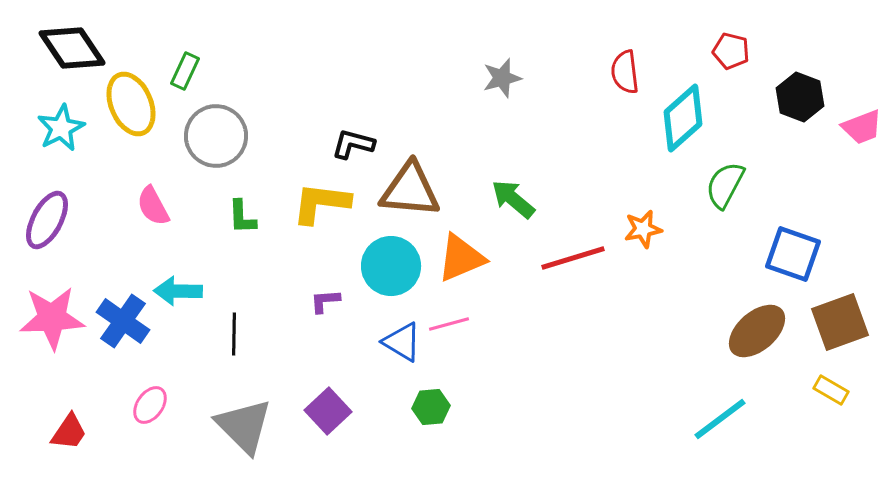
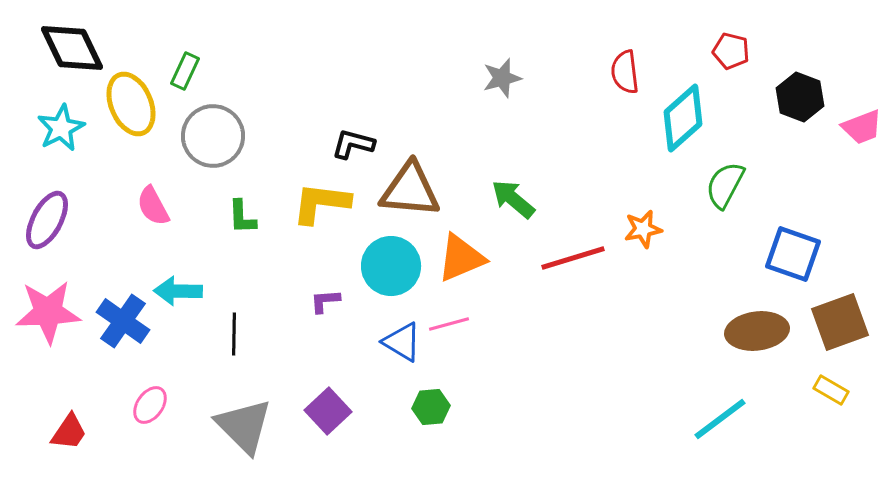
black diamond: rotated 8 degrees clockwise
gray circle: moved 3 px left
pink star: moved 4 px left, 6 px up
brown ellipse: rotated 34 degrees clockwise
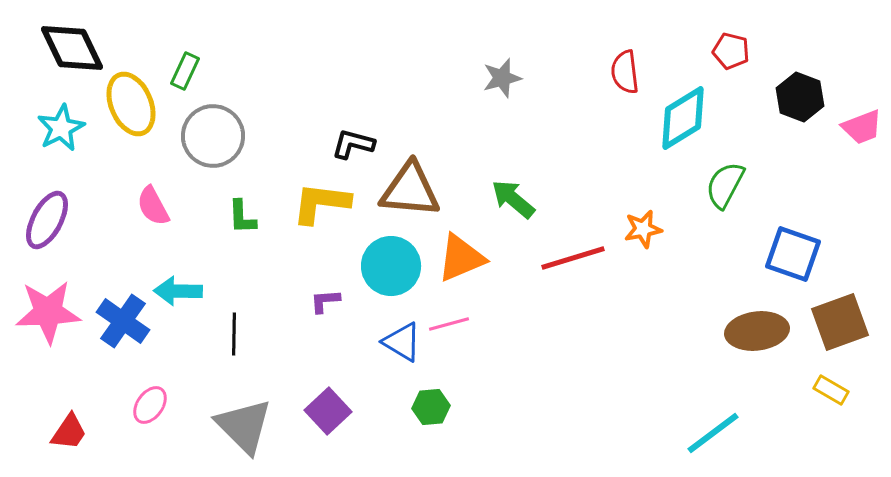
cyan diamond: rotated 10 degrees clockwise
cyan line: moved 7 px left, 14 px down
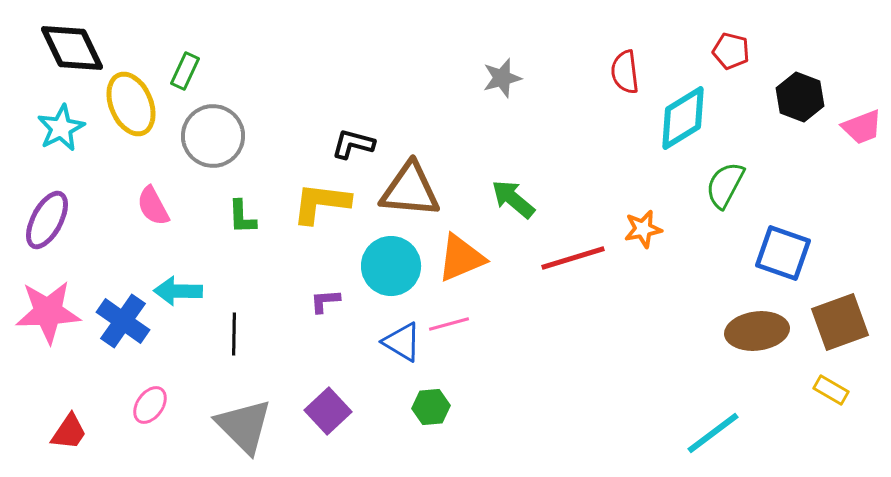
blue square: moved 10 px left, 1 px up
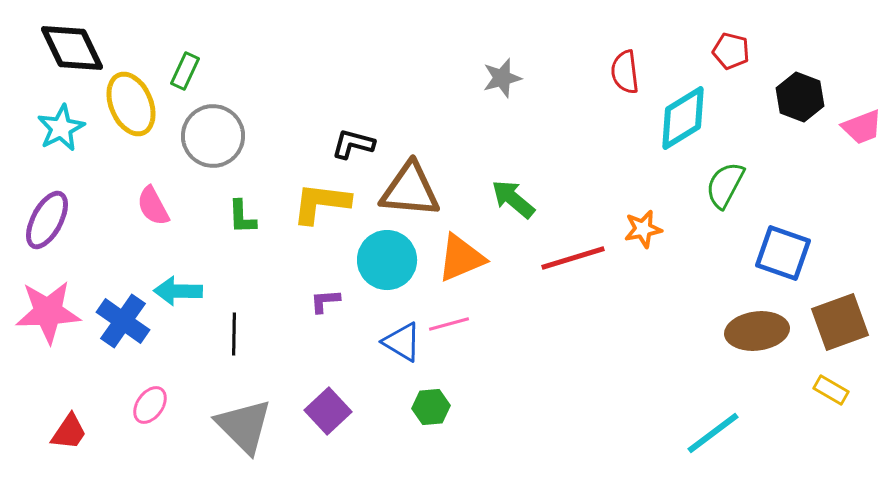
cyan circle: moved 4 px left, 6 px up
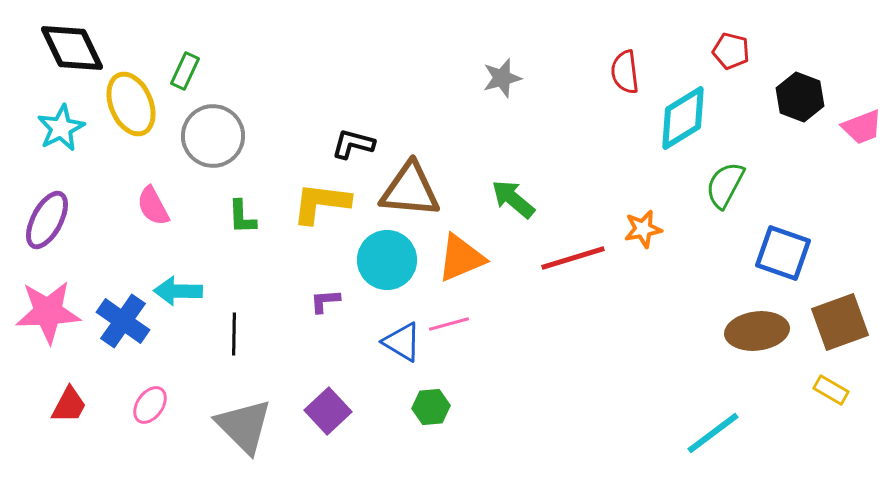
red trapezoid: moved 27 px up; rotated 6 degrees counterclockwise
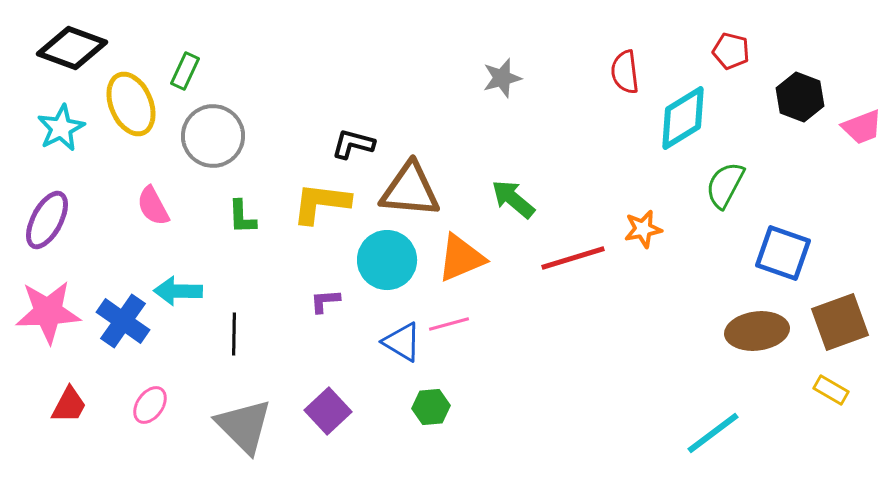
black diamond: rotated 44 degrees counterclockwise
